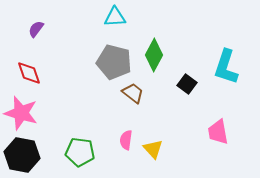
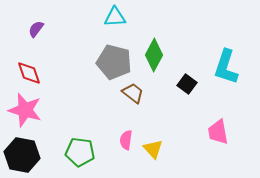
pink star: moved 4 px right, 3 px up
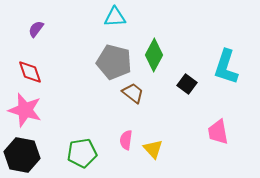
red diamond: moved 1 px right, 1 px up
green pentagon: moved 2 px right, 1 px down; rotated 16 degrees counterclockwise
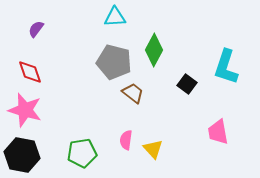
green diamond: moved 5 px up
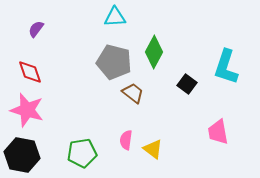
green diamond: moved 2 px down
pink star: moved 2 px right
yellow triangle: rotated 10 degrees counterclockwise
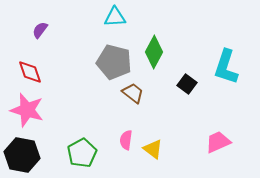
purple semicircle: moved 4 px right, 1 px down
pink trapezoid: moved 10 px down; rotated 76 degrees clockwise
green pentagon: rotated 20 degrees counterclockwise
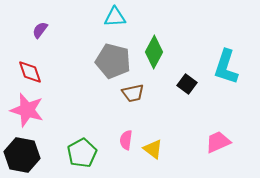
gray pentagon: moved 1 px left, 1 px up
brown trapezoid: rotated 130 degrees clockwise
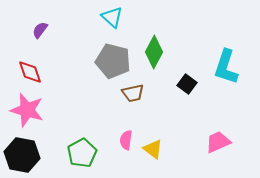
cyan triangle: moved 3 px left; rotated 45 degrees clockwise
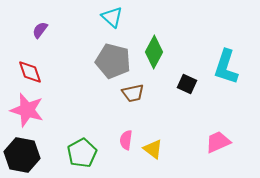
black square: rotated 12 degrees counterclockwise
